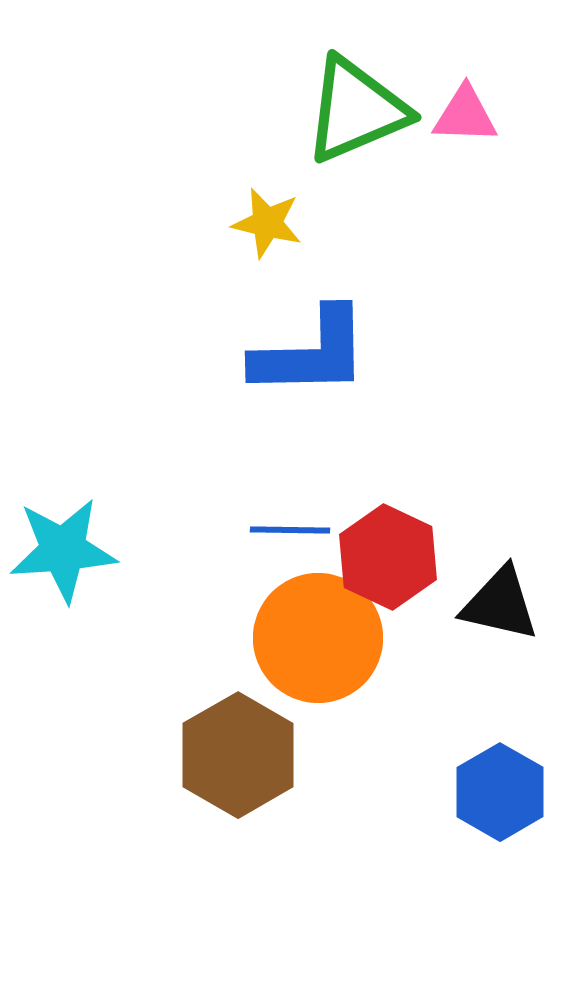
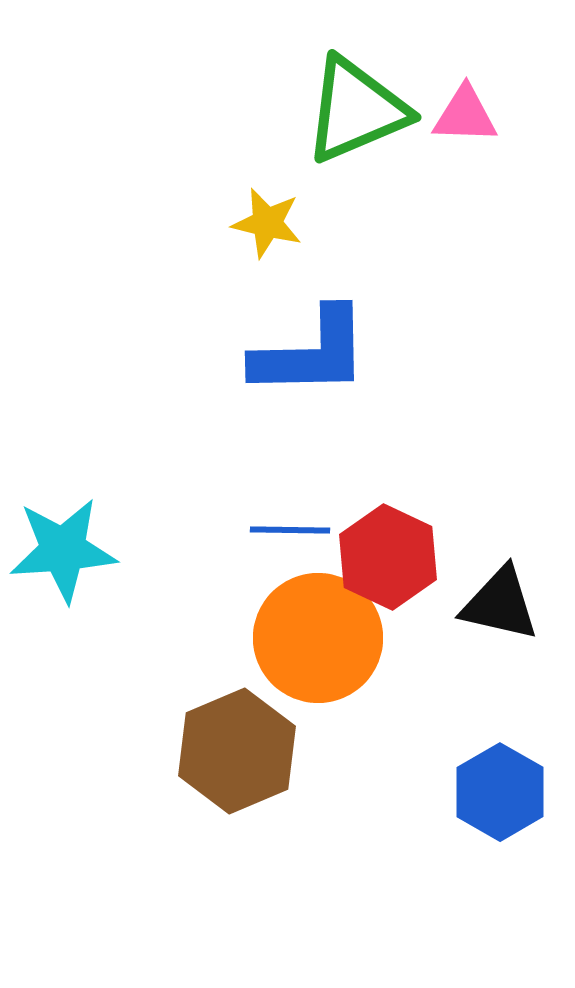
brown hexagon: moved 1 px left, 4 px up; rotated 7 degrees clockwise
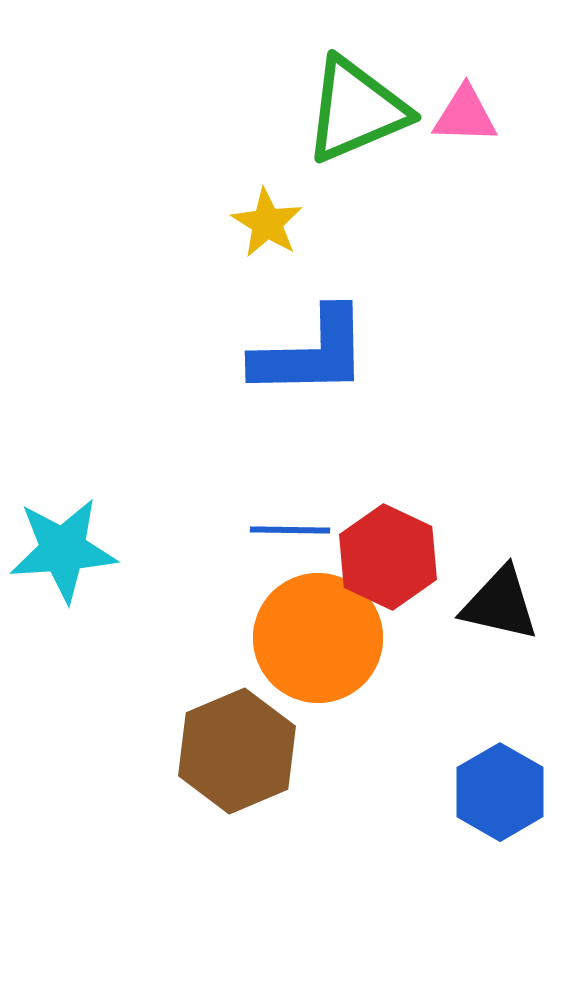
yellow star: rotated 18 degrees clockwise
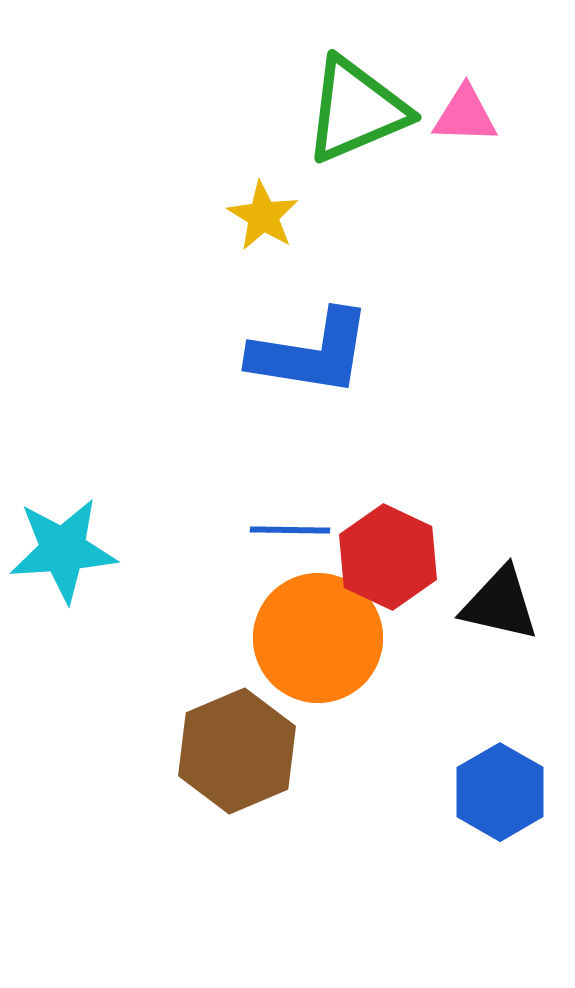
yellow star: moved 4 px left, 7 px up
blue L-shape: rotated 10 degrees clockwise
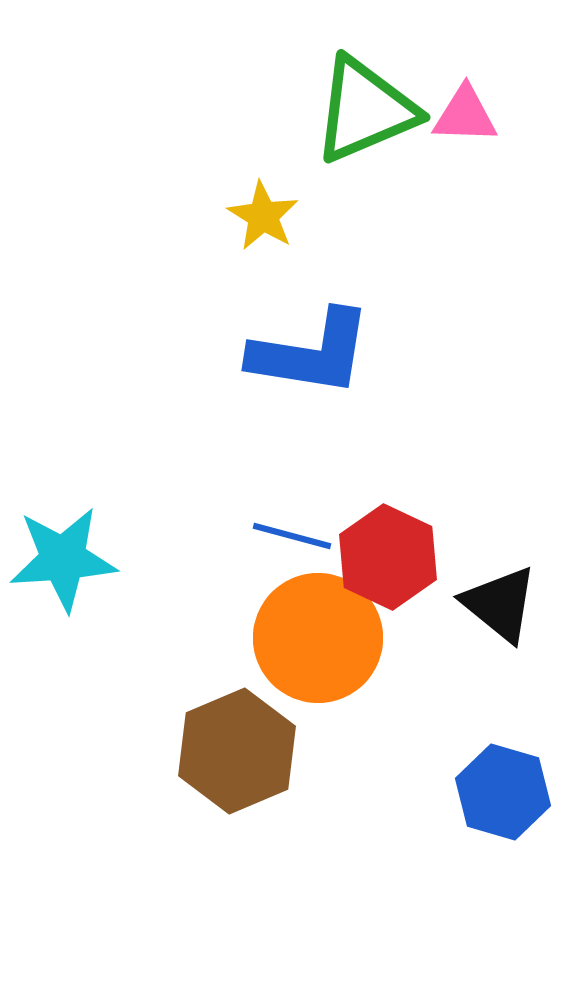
green triangle: moved 9 px right
blue line: moved 2 px right, 6 px down; rotated 14 degrees clockwise
cyan star: moved 9 px down
black triangle: rotated 26 degrees clockwise
blue hexagon: moved 3 px right; rotated 14 degrees counterclockwise
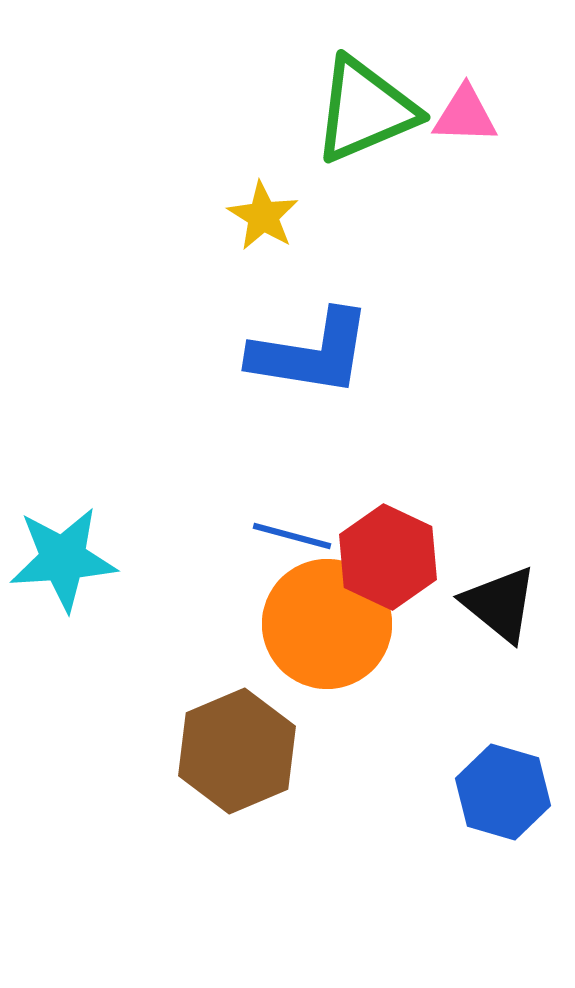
orange circle: moved 9 px right, 14 px up
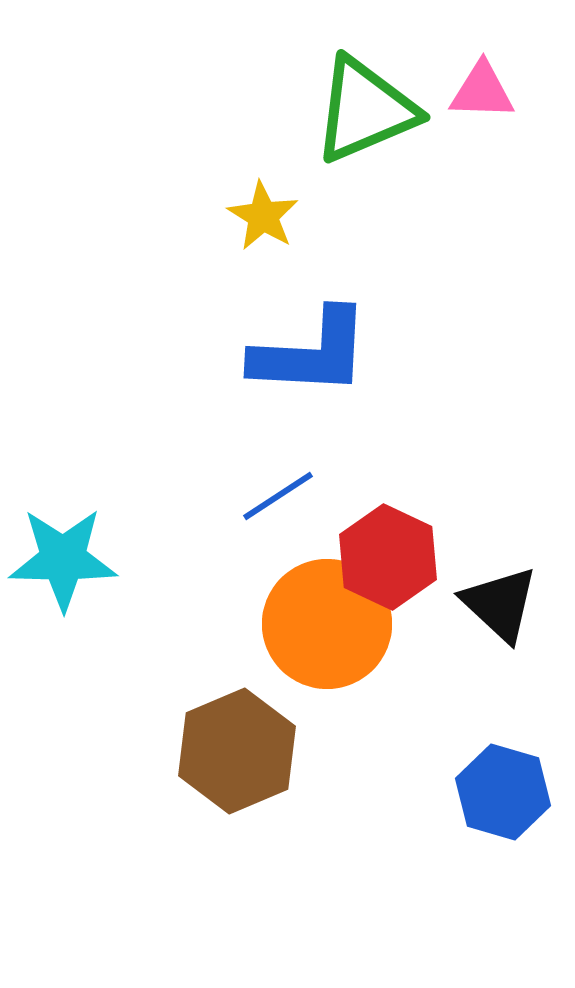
pink triangle: moved 17 px right, 24 px up
blue L-shape: rotated 6 degrees counterclockwise
blue line: moved 14 px left, 40 px up; rotated 48 degrees counterclockwise
cyan star: rotated 5 degrees clockwise
black triangle: rotated 4 degrees clockwise
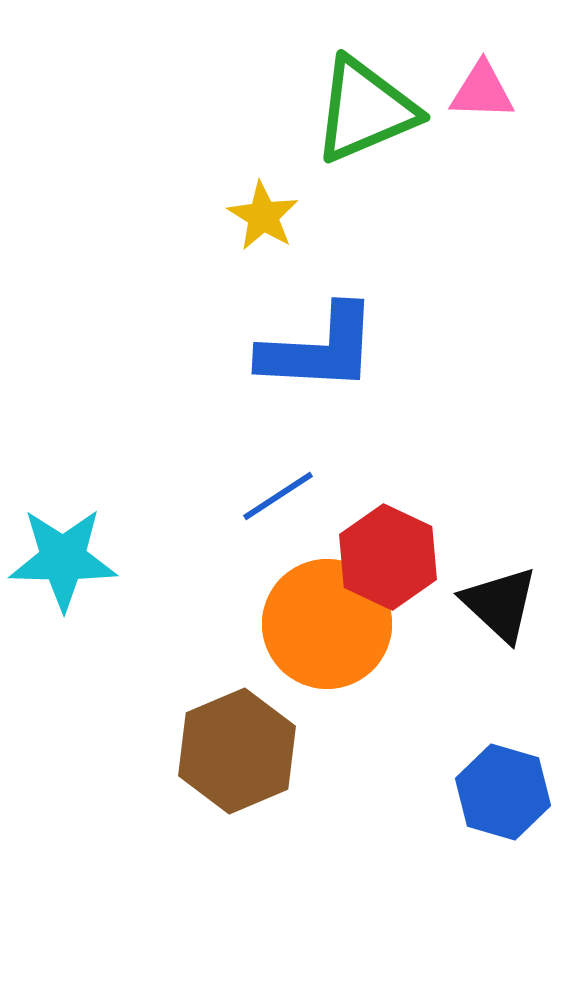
blue L-shape: moved 8 px right, 4 px up
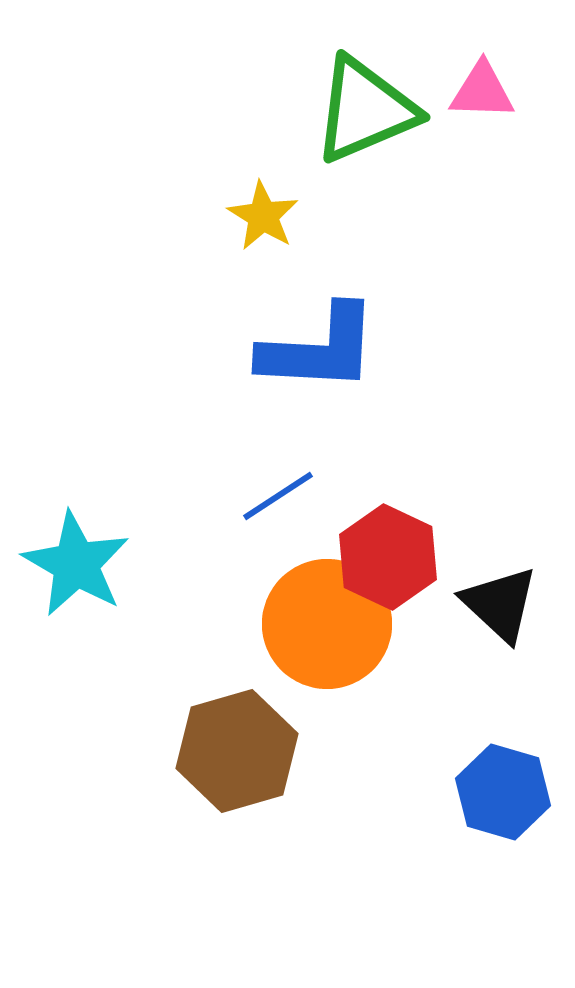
cyan star: moved 13 px right, 5 px down; rotated 29 degrees clockwise
brown hexagon: rotated 7 degrees clockwise
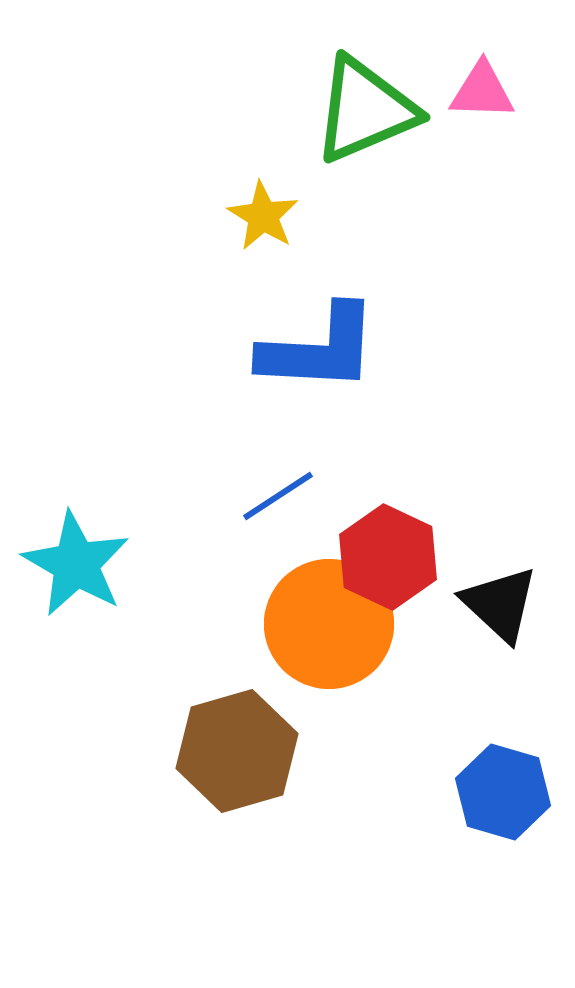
orange circle: moved 2 px right
